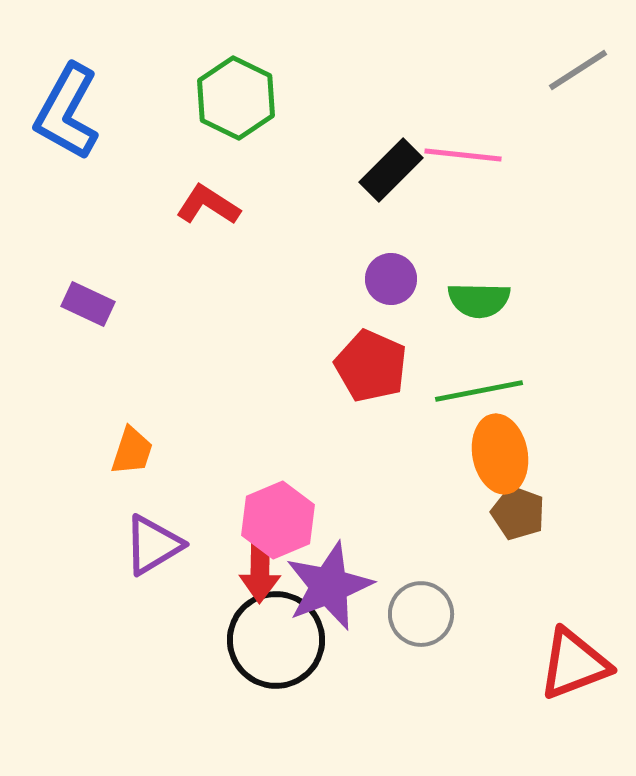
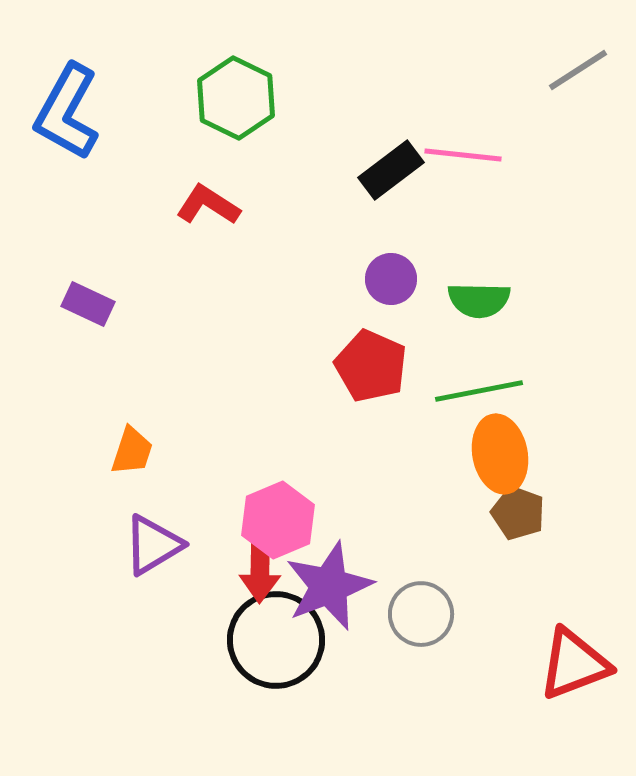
black rectangle: rotated 8 degrees clockwise
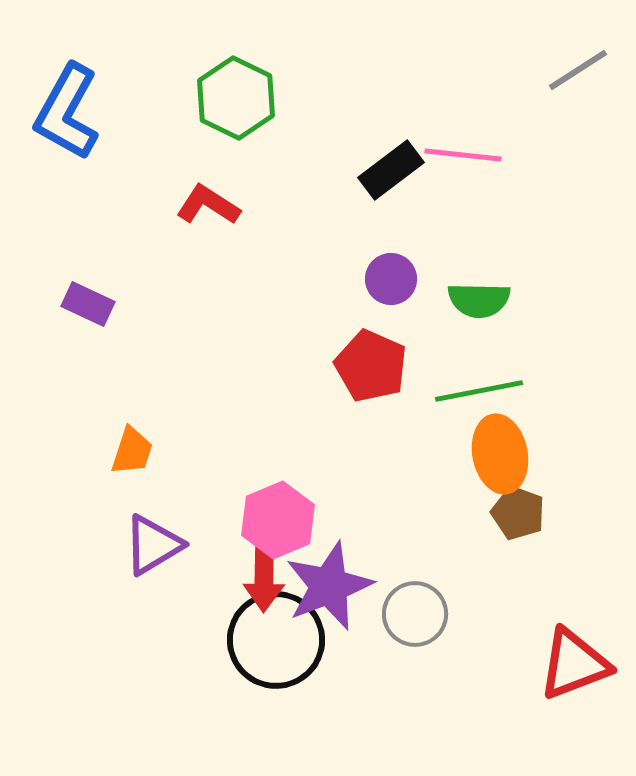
red arrow: moved 4 px right, 9 px down
gray circle: moved 6 px left
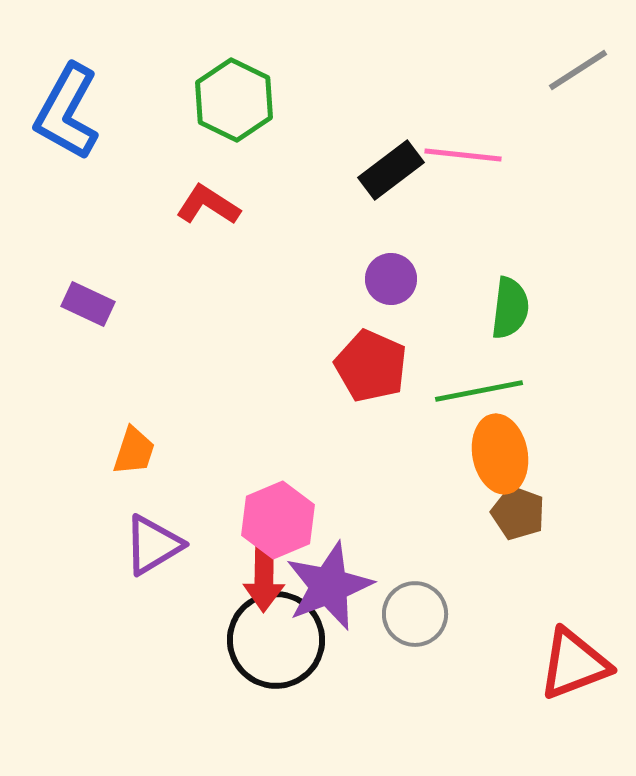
green hexagon: moved 2 px left, 2 px down
green semicircle: moved 31 px right, 8 px down; rotated 84 degrees counterclockwise
orange trapezoid: moved 2 px right
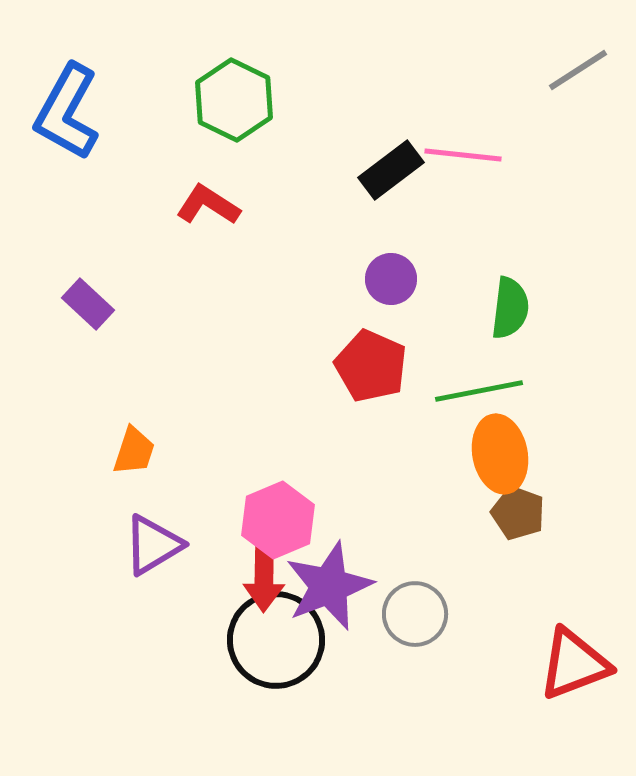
purple rectangle: rotated 18 degrees clockwise
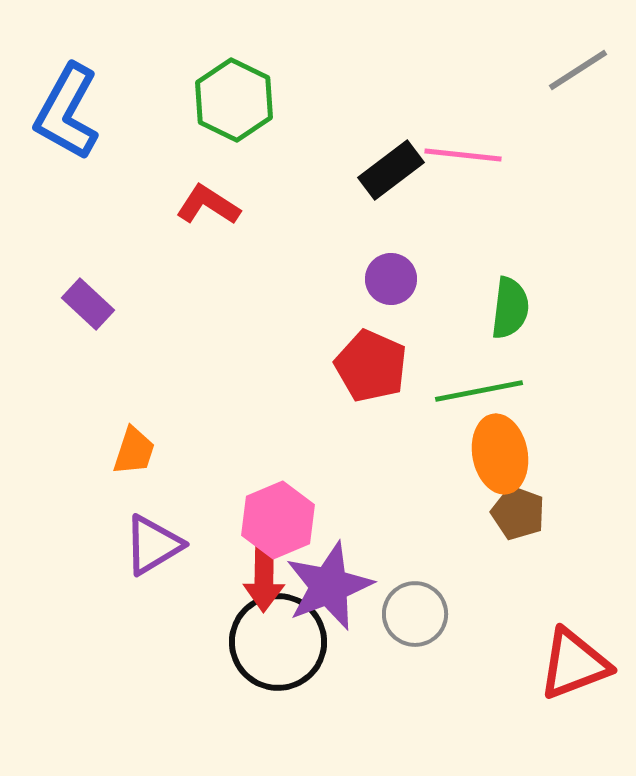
black circle: moved 2 px right, 2 px down
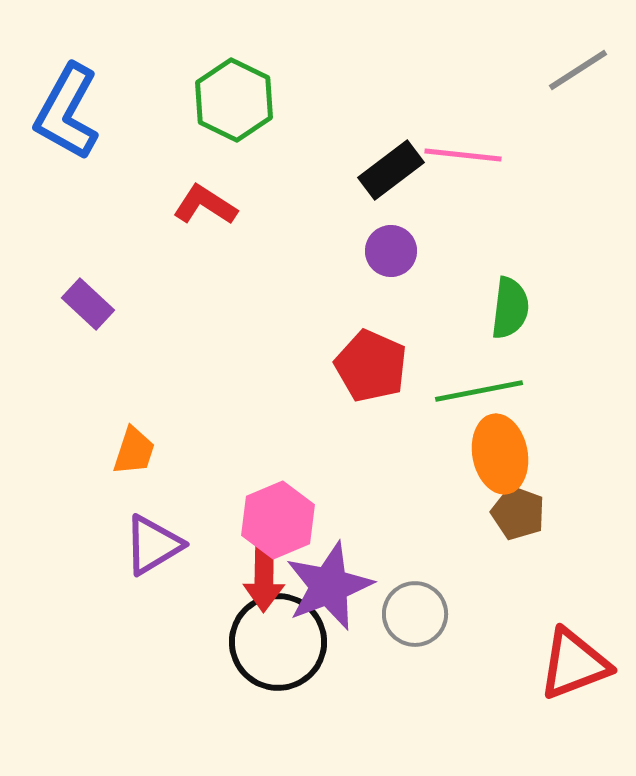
red L-shape: moved 3 px left
purple circle: moved 28 px up
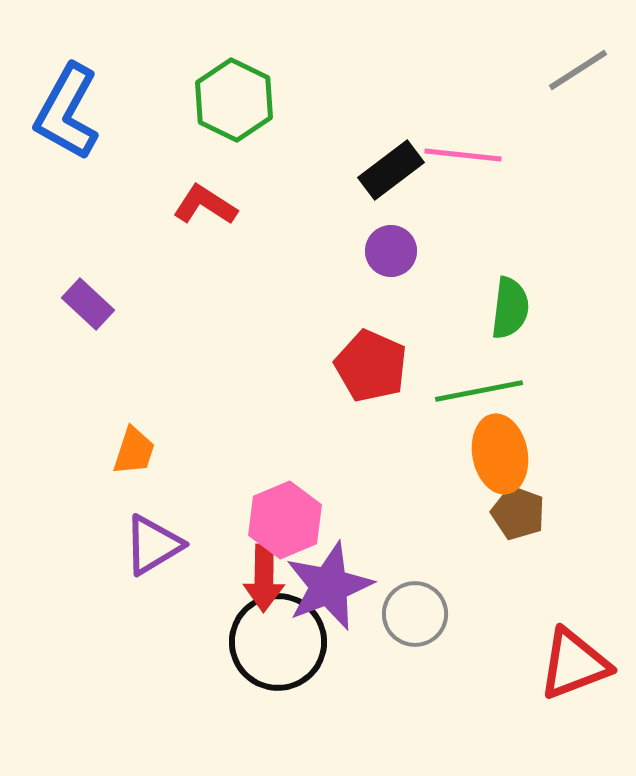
pink hexagon: moved 7 px right
